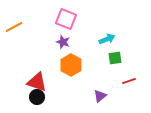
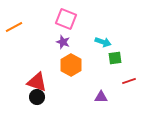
cyan arrow: moved 4 px left, 3 px down; rotated 42 degrees clockwise
purple triangle: moved 1 px right, 1 px down; rotated 40 degrees clockwise
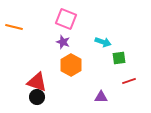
orange line: rotated 42 degrees clockwise
green square: moved 4 px right
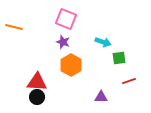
red triangle: rotated 15 degrees counterclockwise
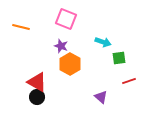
orange line: moved 7 px right
purple star: moved 2 px left, 4 px down
orange hexagon: moved 1 px left, 1 px up
red triangle: rotated 25 degrees clockwise
purple triangle: rotated 40 degrees clockwise
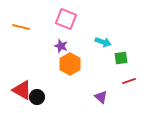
green square: moved 2 px right
red triangle: moved 15 px left, 8 px down
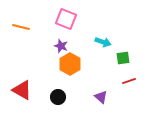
green square: moved 2 px right
black circle: moved 21 px right
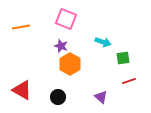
orange line: rotated 24 degrees counterclockwise
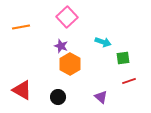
pink square: moved 1 px right, 2 px up; rotated 25 degrees clockwise
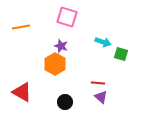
pink square: rotated 30 degrees counterclockwise
green square: moved 2 px left, 4 px up; rotated 24 degrees clockwise
orange hexagon: moved 15 px left
red line: moved 31 px left, 2 px down; rotated 24 degrees clockwise
red triangle: moved 2 px down
black circle: moved 7 px right, 5 px down
